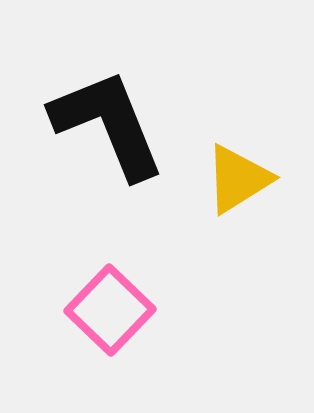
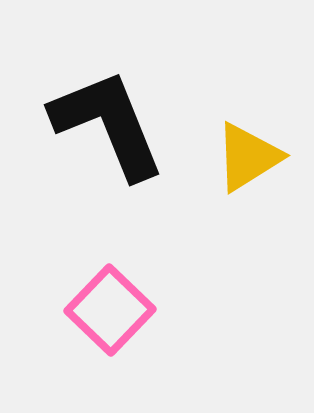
yellow triangle: moved 10 px right, 22 px up
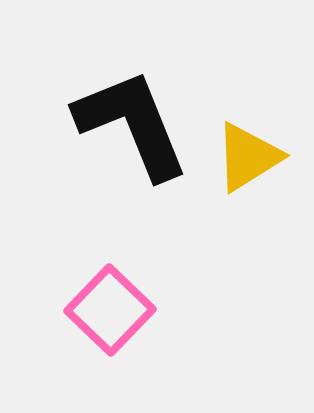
black L-shape: moved 24 px right
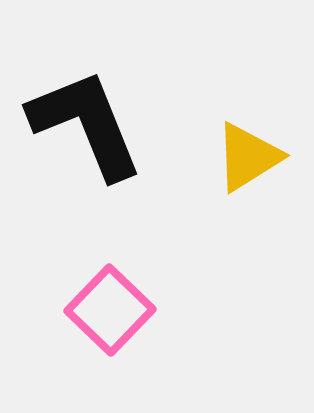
black L-shape: moved 46 px left
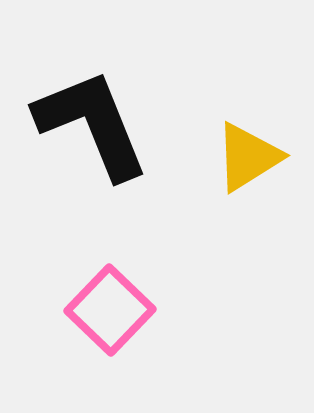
black L-shape: moved 6 px right
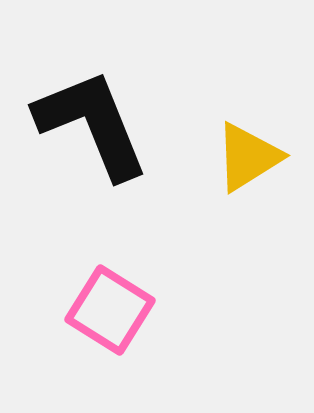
pink square: rotated 12 degrees counterclockwise
